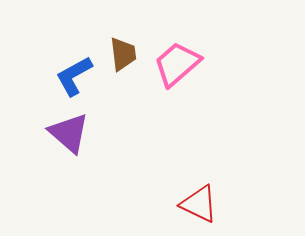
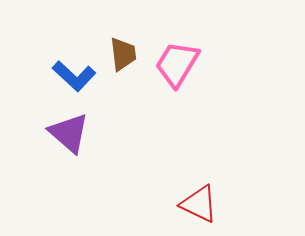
pink trapezoid: rotated 18 degrees counterclockwise
blue L-shape: rotated 108 degrees counterclockwise
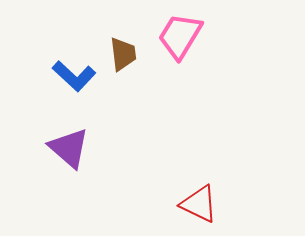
pink trapezoid: moved 3 px right, 28 px up
purple triangle: moved 15 px down
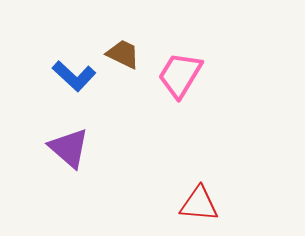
pink trapezoid: moved 39 px down
brown trapezoid: rotated 57 degrees counterclockwise
red triangle: rotated 21 degrees counterclockwise
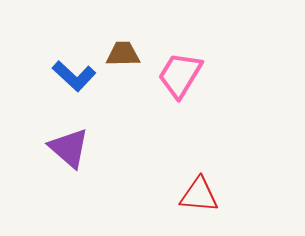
brown trapezoid: rotated 27 degrees counterclockwise
red triangle: moved 9 px up
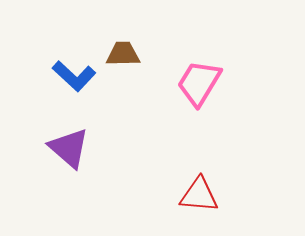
pink trapezoid: moved 19 px right, 8 px down
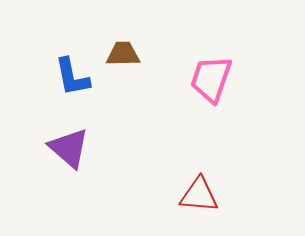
blue L-shape: moved 2 px left, 1 px down; rotated 36 degrees clockwise
pink trapezoid: moved 12 px right, 4 px up; rotated 12 degrees counterclockwise
